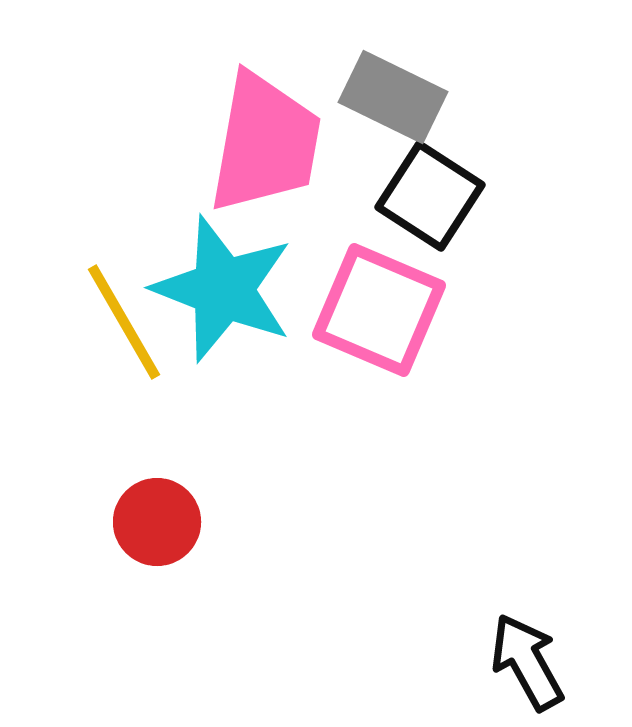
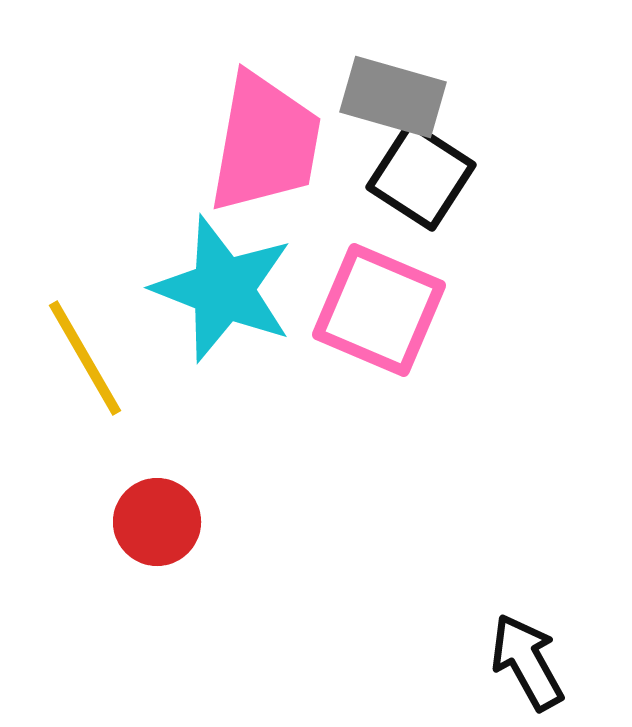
gray rectangle: rotated 10 degrees counterclockwise
black square: moved 9 px left, 20 px up
yellow line: moved 39 px left, 36 px down
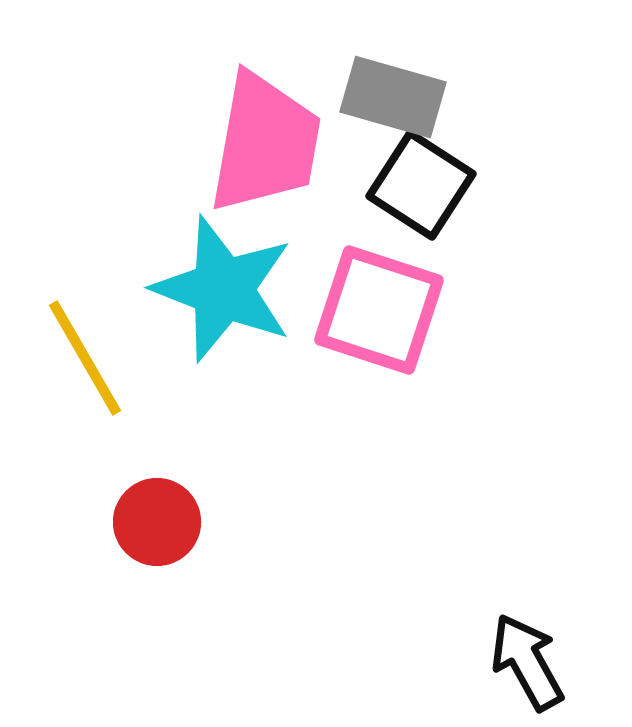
black square: moved 9 px down
pink square: rotated 5 degrees counterclockwise
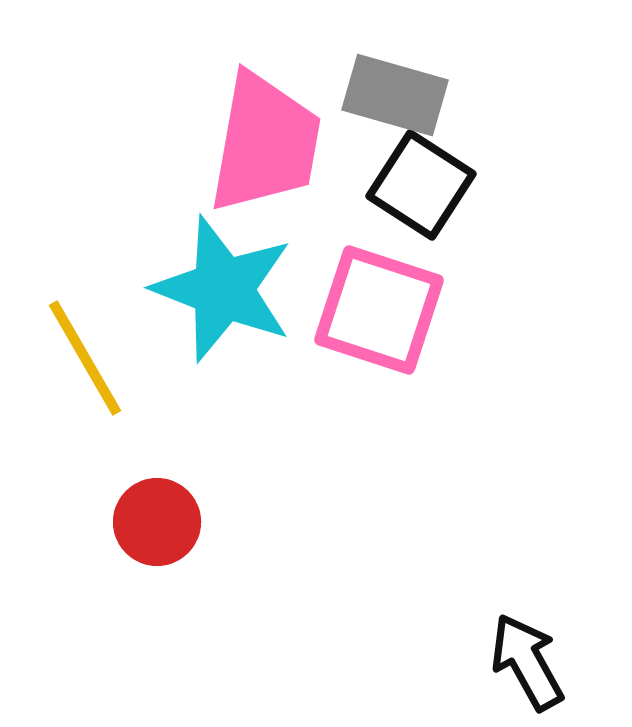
gray rectangle: moved 2 px right, 2 px up
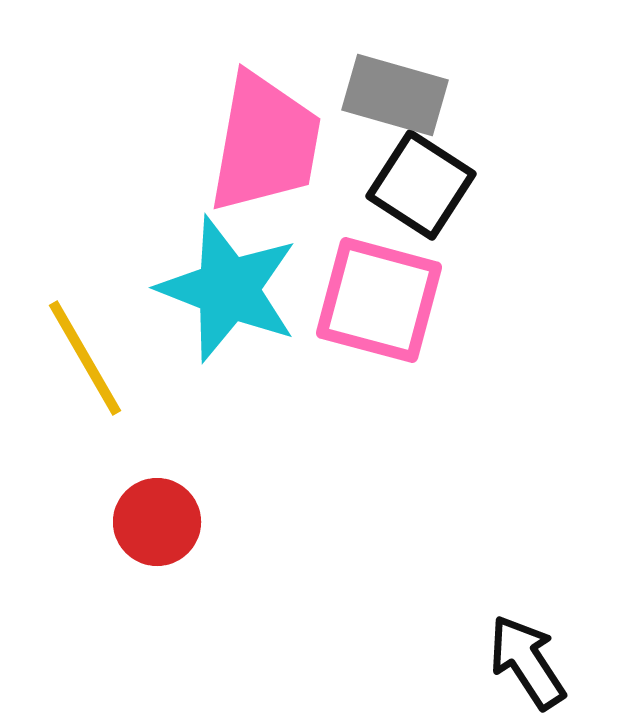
cyan star: moved 5 px right
pink square: moved 10 px up; rotated 3 degrees counterclockwise
black arrow: rotated 4 degrees counterclockwise
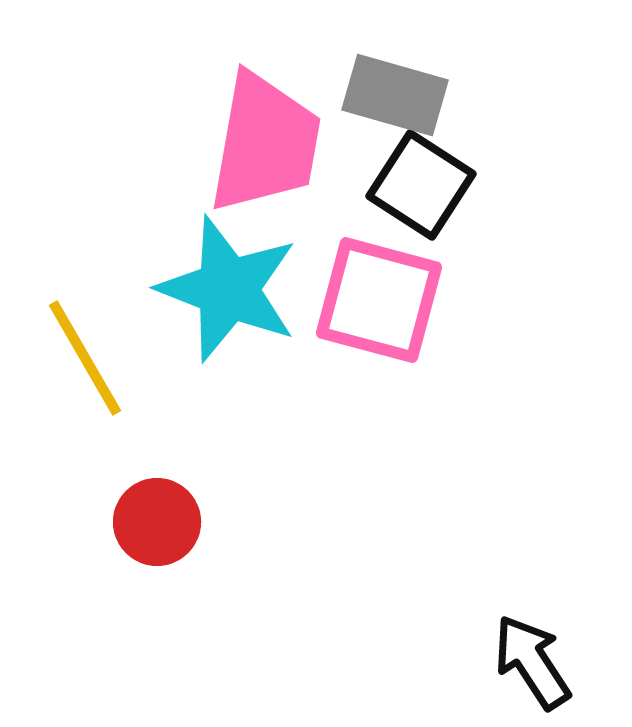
black arrow: moved 5 px right
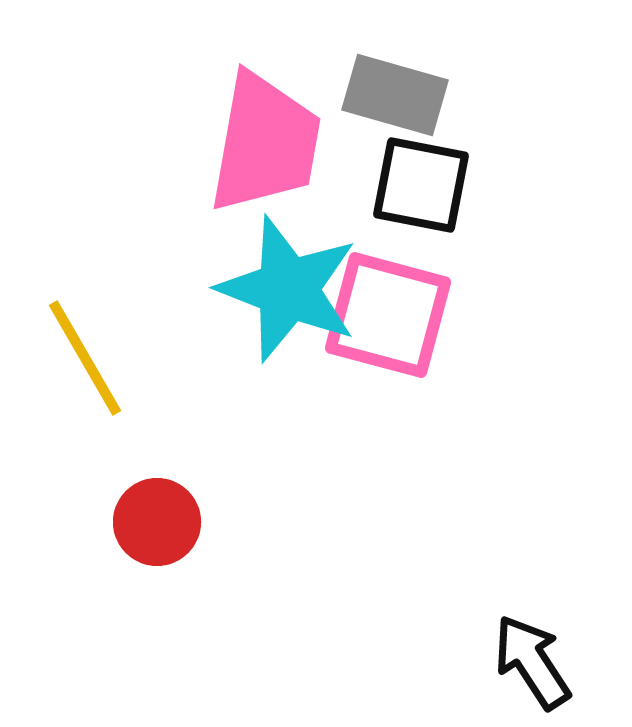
black square: rotated 22 degrees counterclockwise
cyan star: moved 60 px right
pink square: moved 9 px right, 15 px down
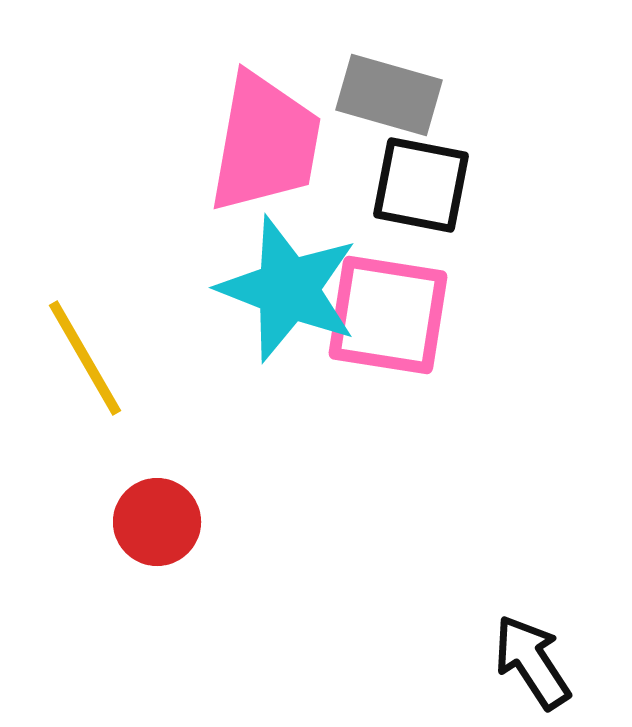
gray rectangle: moved 6 px left
pink square: rotated 6 degrees counterclockwise
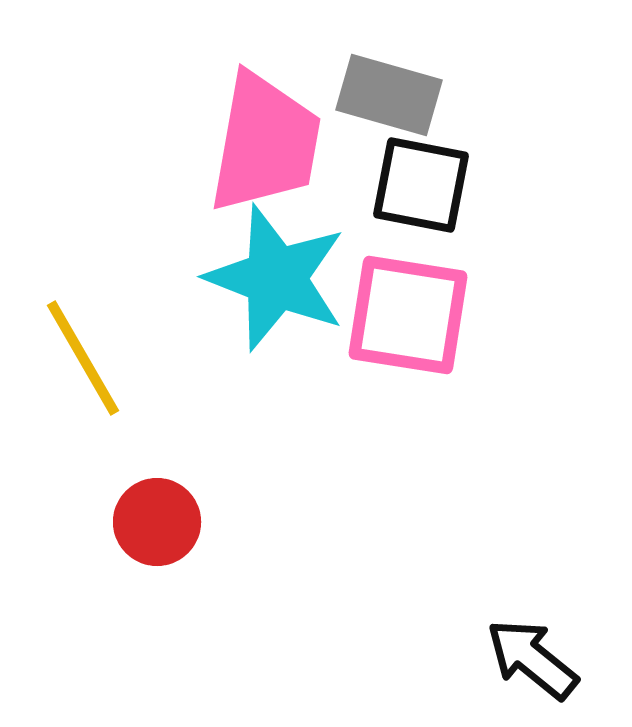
cyan star: moved 12 px left, 11 px up
pink square: moved 20 px right
yellow line: moved 2 px left
black arrow: moved 3 px up; rotated 18 degrees counterclockwise
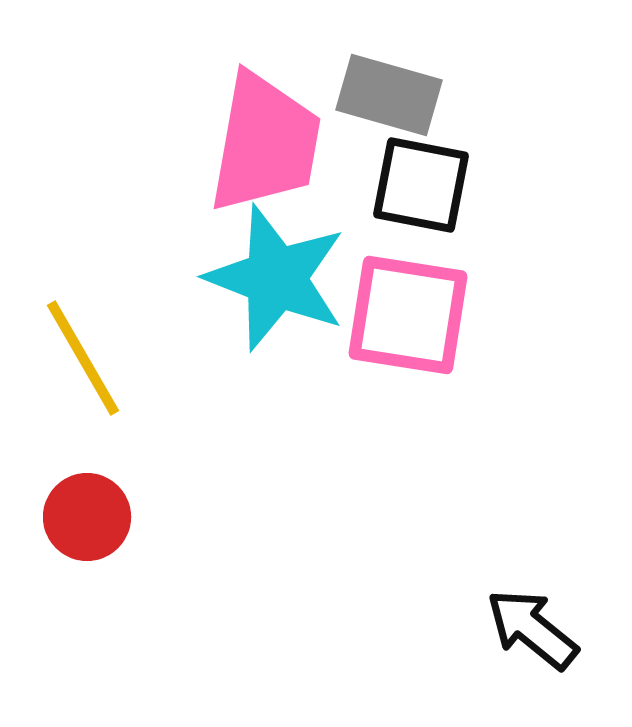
red circle: moved 70 px left, 5 px up
black arrow: moved 30 px up
